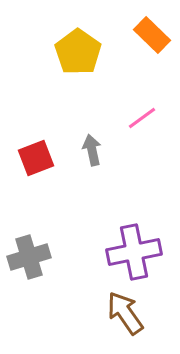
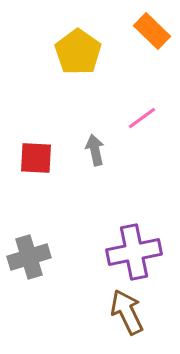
orange rectangle: moved 4 px up
gray arrow: moved 3 px right
red square: rotated 24 degrees clockwise
brown arrow: moved 2 px right, 1 px up; rotated 9 degrees clockwise
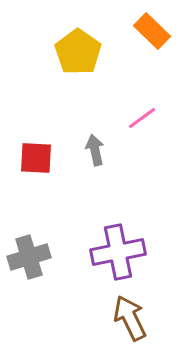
purple cross: moved 16 px left
brown arrow: moved 3 px right, 6 px down
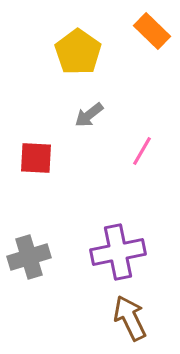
pink line: moved 33 px down; rotated 24 degrees counterclockwise
gray arrow: moved 6 px left, 35 px up; rotated 116 degrees counterclockwise
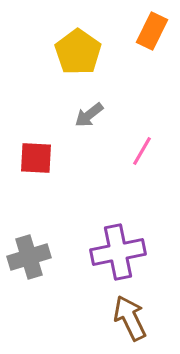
orange rectangle: rotated 72 degrees clockwise
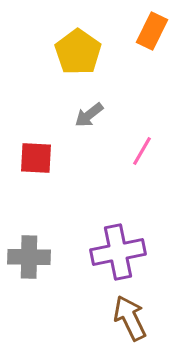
gray cross: rotated 18 degrees clockwise
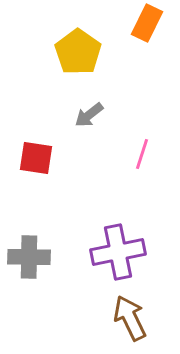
orange rectangle: moved 5 px left, 8 px up
pink line: moved 3 px down; rotated 12 degrees counterclockwise
red square: rotated 6 degrees clockwise
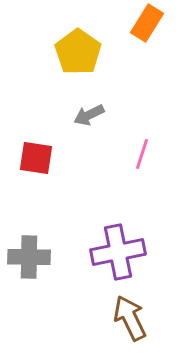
orange rectangle: rotated 6 degrees clockwise
gray arrow: rotated 12 degrees clockwise
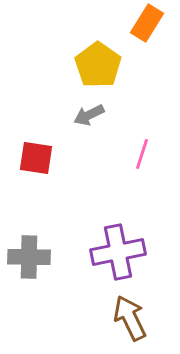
yellow pentagon: moved 20 px right, 13 px down
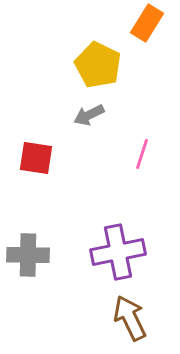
yellow pentagon: rotated 9 degrees counterclockwise
gray cross: moved 1 px left, 2 px up
